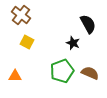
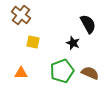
yellow square: moved 6 px right; rotated 16 degrees counterclockwise
orange triangle: moved 6 px right, 3 px up
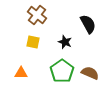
brown cross: moved 16 px right
black star: moved 8 px left, 1 px up
green pentagon: rotated 15 degrees counterclockwise
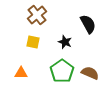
brown cross: rotated 12 degrees clockwise
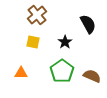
black star: rotated 16 degrees clockwise
brown semicircle: moved 2 px right, 3 px down
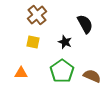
black semicircle: moved 3 px left
black star: rotated 16 degrees counterclockwise
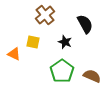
brown cross: moved 8 px right
orange triangle: moved 7 px left, 19 px up; rotated 24 degrees clockwise
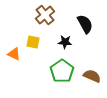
black star: rotated 16 degrees counterclockwise
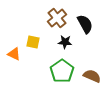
brown cross: moved 12 px right, 3 px down
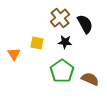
brown cross: moved 3 px right
yellow square: moved 4 px right, 1 px down
orange triangle: rotated 32 degrees clockwise
brown semicircle: moved 2 px left, 3 px down
